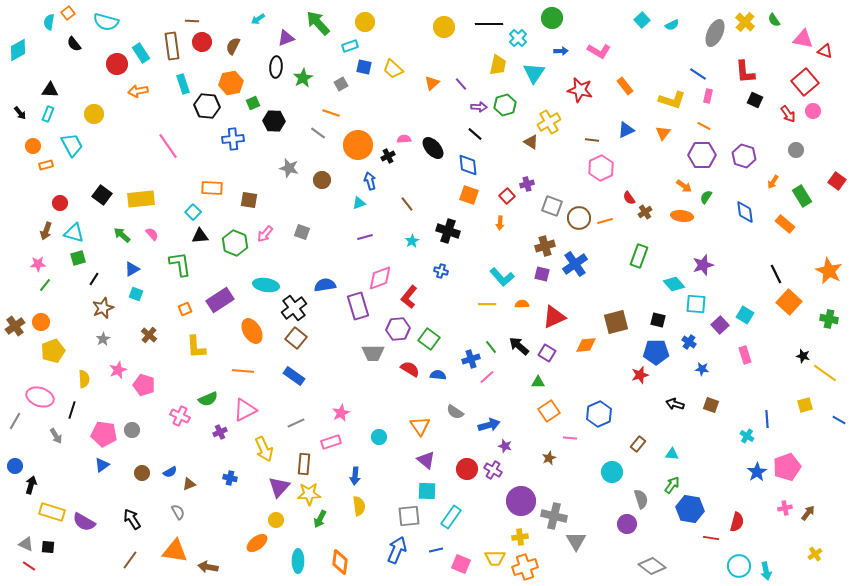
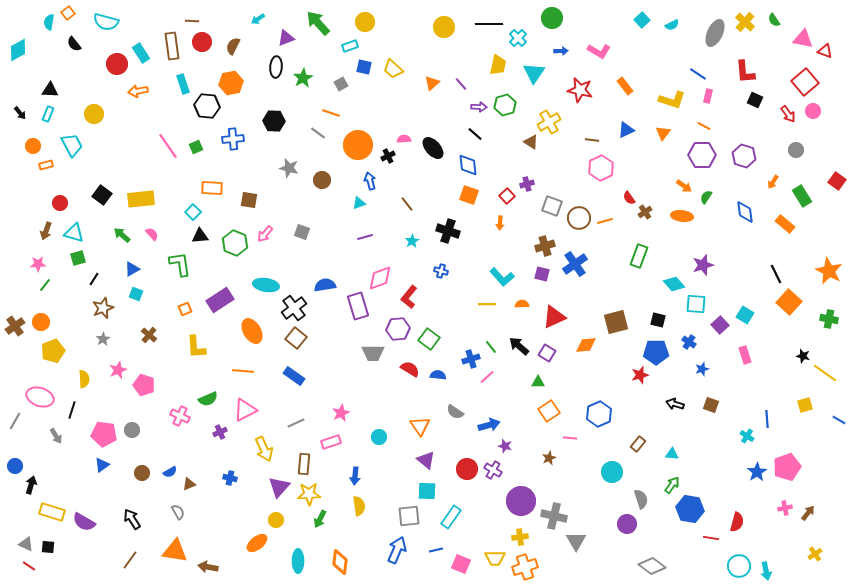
green square at (253, 103): moved 57 px left, 44 px down
blue star at (702, 369): rotated 24 degrees counterclockwise
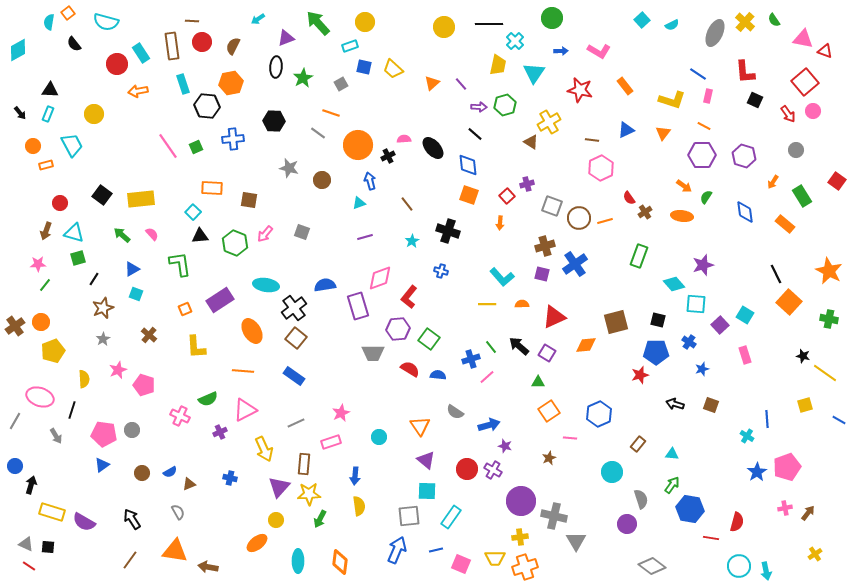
cyan cross at (518, 38): moved 3 px left, 3 px down
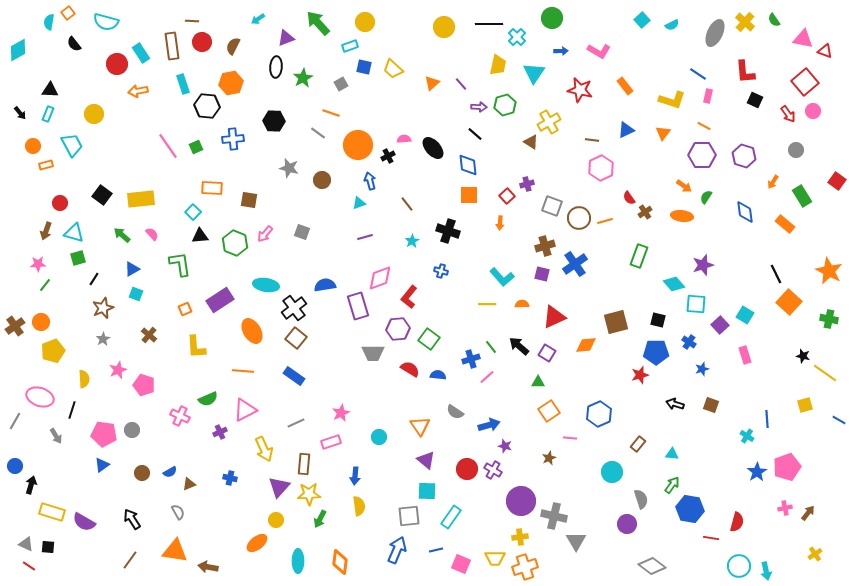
cyan cross at (515, 41): moved 2 px right, 4 px up
orange square at (469, 195): rotated 18 degrees counterclockwise
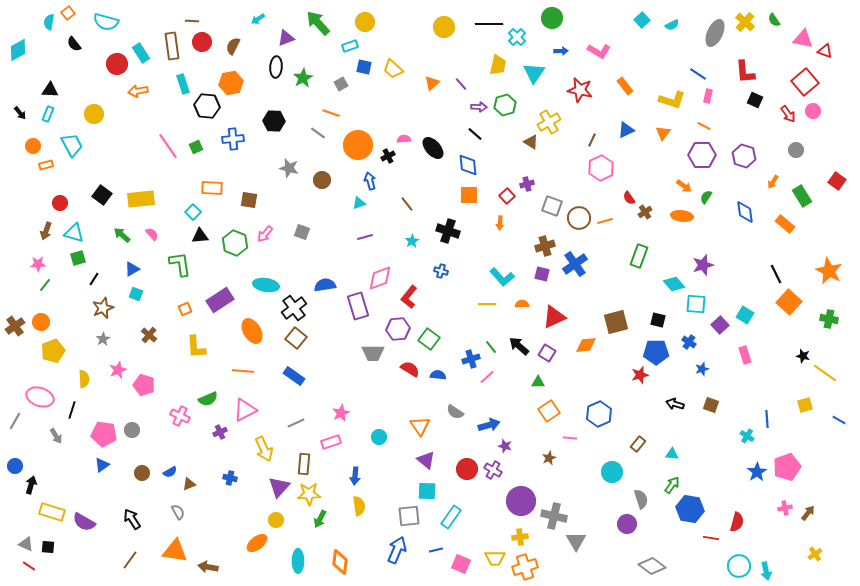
brown line at (592, 140): rotated 72 degrees counterclockwise
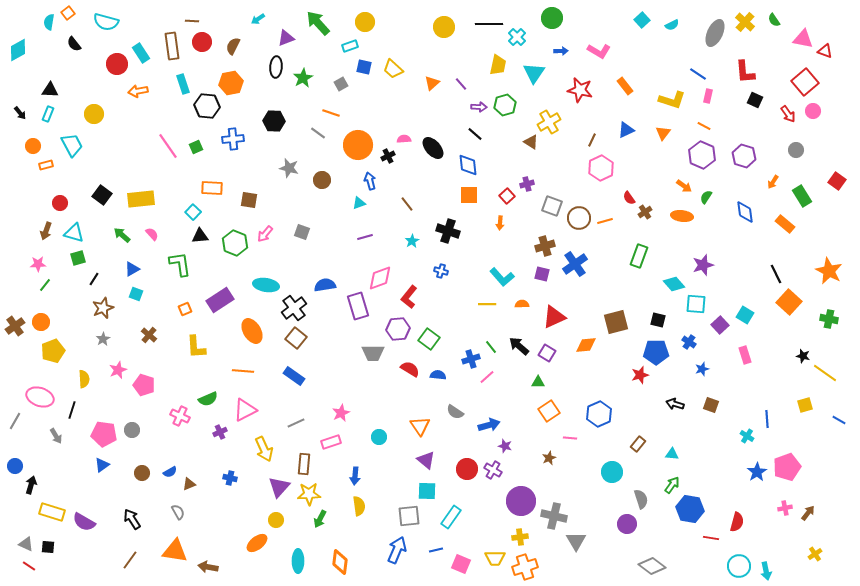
purple hexagon at (702, 155): rotated 24 degrees clockwise
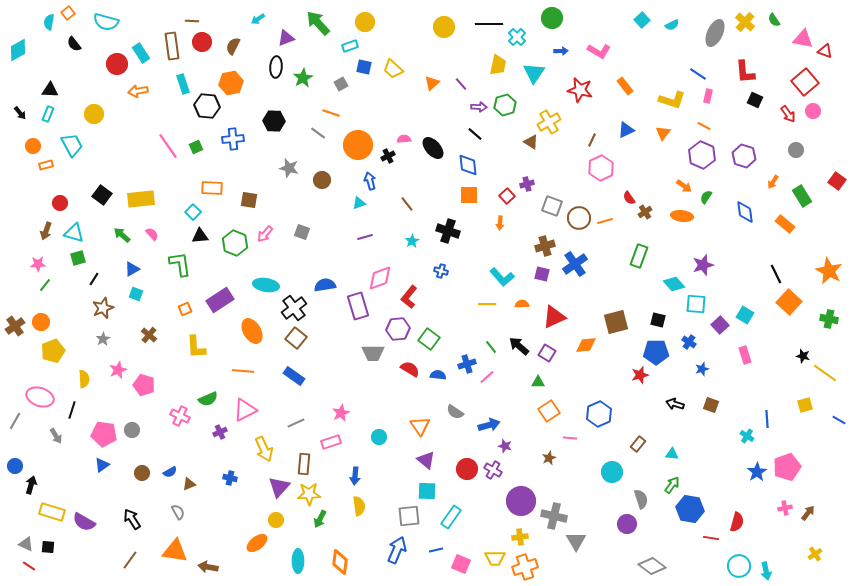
blue cross at (471, 359): moved 4 px left, 5 px down
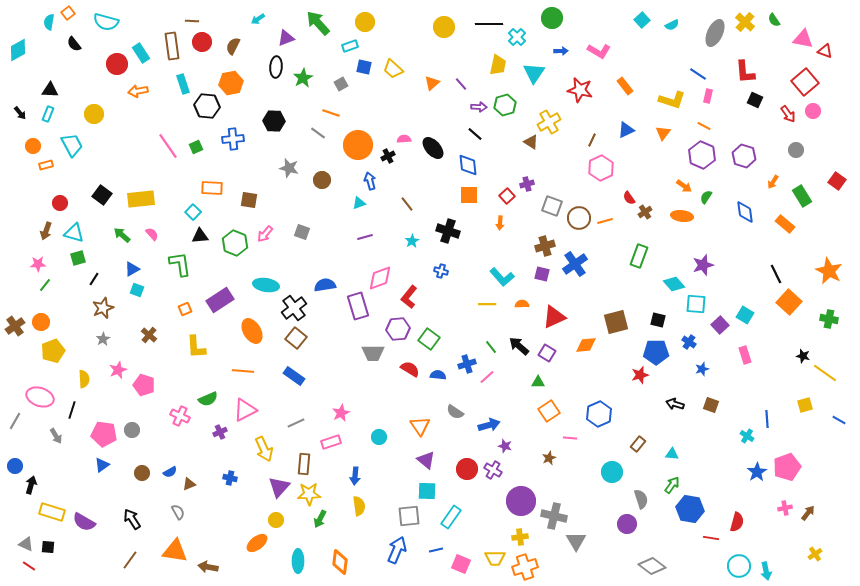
cyan square at (136, 294): moved 1 px right, 4 px up
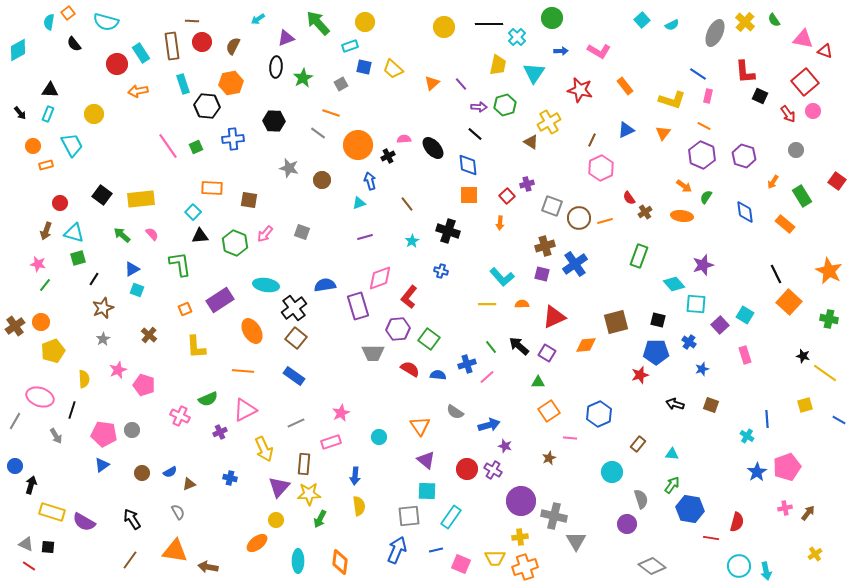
black square at (755, 100): moved 5 px right, 4 px up
pink star at (38, 264): rotated 14 degrees clockwise
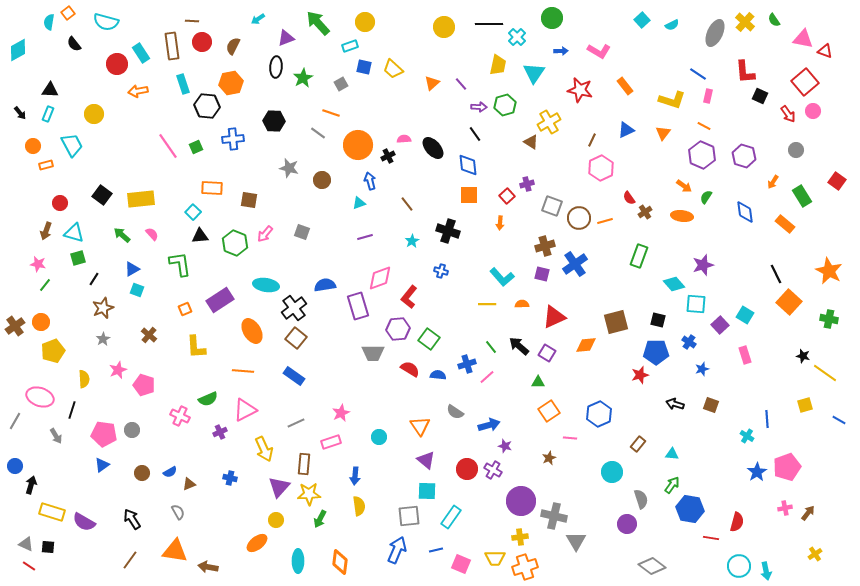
black line at (475, 134): rotated 14 degrees clockwise
